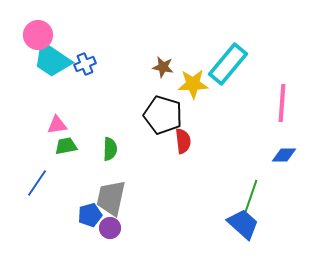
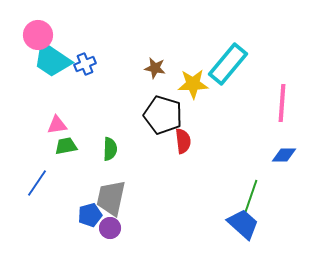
brown star: moved 8 px left, 1 px down
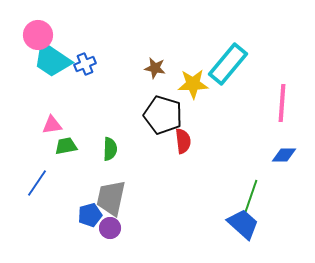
pink triangle: moved 5 px left
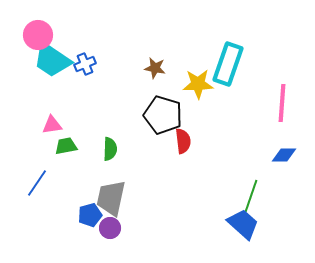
cyan rectangle: rotated 21 degrees counterclockwise
yellow star: moved 5 px right
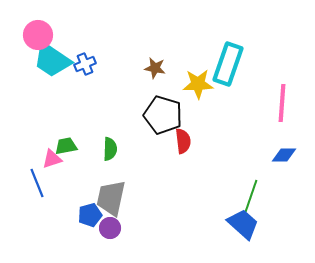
pink triangle: moved 34 px down; rotated 10 degrees counterclockwise
blue line: rotated 56 degrees counterclockwise
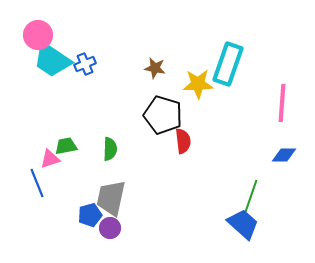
pink triangle: moved 2 px left
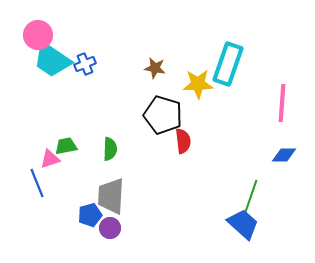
gray trapezoid: moved 2 px up; rotated 9 degrees counterclockwise
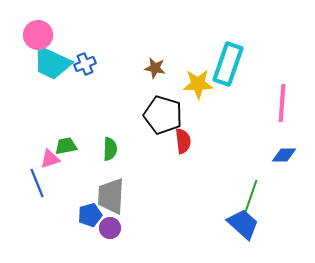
cyan trapezoid: moved 3 px down; rotated 9 degrees counterclockwise
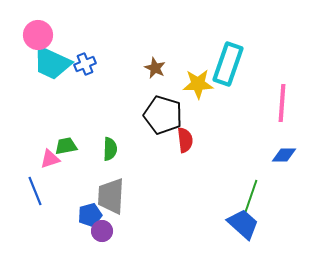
brown star: rotated 15 degrees clockwise
red semicircle: moved 2 px right, 1 px up
blue line: moved 2 px left, 8 px down
purple circle: moved 8 px left, 3 px down
